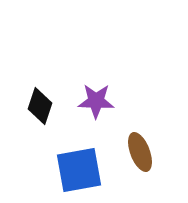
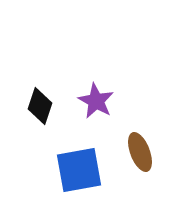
purple star: rotated 27 degrees clockwise
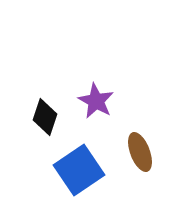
black diamond: moved 5 px right, 11 px down
blue square: rotated 24 degrees counterclockwise
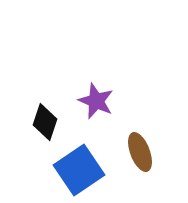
purple star: rotated 6 degrees counterclockwise
black diamond: moved 5 px down
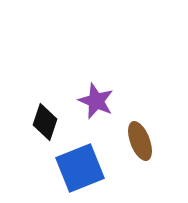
brown ellipse: moved 11 px up
blue square: moved 1 px right, 2 px up; rotated 12 degrees clockwise
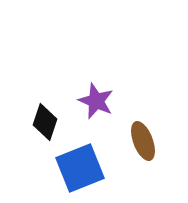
brown ellipse: moved 3 px right
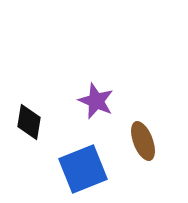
black diamond: moved 16 px left; rotated 9 degrees counterclockwise
blue square: moved 3 px right, 1 px down
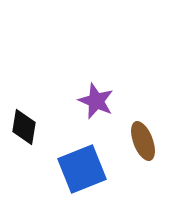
black diamond: moved 5 px left, 5 px down
blue square: moved 1 px left
